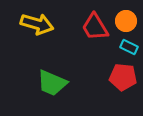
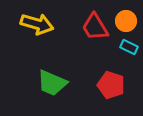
red pentagon: moved 12 px left, 8 px down; rotated 12 degrees clockwise
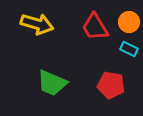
orange circle: moved 3 px right, 1 px down
cyan rectangle: moved 2 px down
red pentagon: rotated 8 degrees counterclockwise
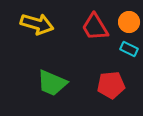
red pentagon: rotated 16 degrees counterclockwise
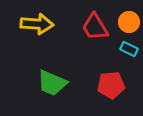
yellow arrow: rotated 12 degrees counterclockwise
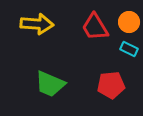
green trapezoid: moved 2 px left, 1 px down
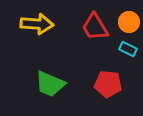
cyan rectangle: moved 1 px left
red pentagon: moved 3 px left, 1 px up; rotated 12 degrees clockwise
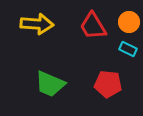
red trapezoid: moved 2 px left, 1 px up
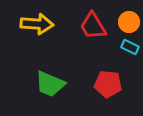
cyan rectangle: moved 2 px right, 2 px up
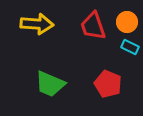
orange circle: moved 2 px left
red trapezoid: rotated 12 degrees clockwise
red pentagon: rotated 16 degrees clockwise
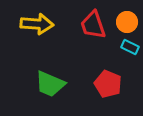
red trapezoid: moved 1 px up
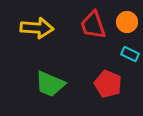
yellow arrow: moved 4 px down
cyan rectangle: moved 7 px down
